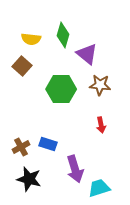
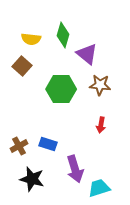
red arrow: rotated 21 degrees clockwise
brown cross: moved 2 px left, 1 px up
black star: moved 3 px right
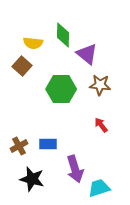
green diamond: rotated 15 degrees counterclockwise
yellow semicircle: moved 2 px right, 4 px down
red arrow: rotated 133 degrees clockwise
blue rectangle: rotated 18 degrees counterclockwise
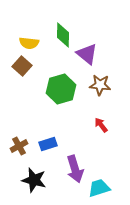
yellow semicircle: moved 4 px left
green hexagon: rotated 16 degrees counterclockwise
blue rectangle: rotated 18 degrees counterclockwise
black star: moved 2 px right, 1 px down
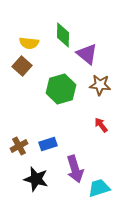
black star: moved 2 px right, 1 px up
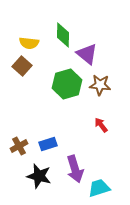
green hexagon: moved 6 px right, 5 px up
black star: moved 3 px right, 3 px up
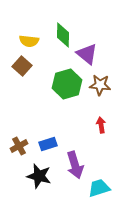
yellow semicircle: moved 2 px up
red arrow: rotated 28 degrees clockwise
purple arrow: moved 4 px up
